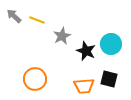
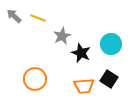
yellow line: moved 1 px right, 2 px up
black star: moved 5 px left, 2 px down
black square: rotated 18 degrees clockwise
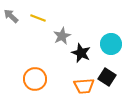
gray arrow: moved 3 px left
black square: moved 2 px left, 2 px up
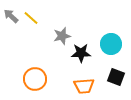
yellow line: moved 7 px left; rotated 21 degrees clockwise
gray star: rotated 12 degrees clockwise
black star: rotated 24 degrees counterclockwise
black square: moved 9 px right; rotated 12 degrees counterclockwise
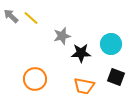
orange trapezoid: rotated 15 degrees clockwise
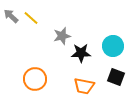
cyan circle: moved 2 px right, 2 px down
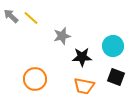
black star: moved 1 px right, 4 px down
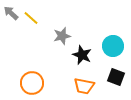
gray arrow: moved 3 px up
black star: moved 2 px up; rotated 24 degrees clockwise
orange circle: moved 3 px left, 4 px down
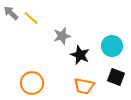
cyan circle: moved 1 px left
black star: moved 2 px left
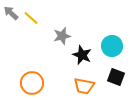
black star: moved 2 px right
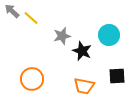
gray arrow: moved 1 px right, 2 px up
cyan circle: moved 3 px left, 11 px up
black star: moved 4 px up
black square: moved 1 px right, 1 px up; rotated 24 degrees counterclockwise
orange circle: moved 4 px up
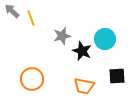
yellow line: rotated 28 degrees clockwise
cyan circle: moved 4 px left, 4 px down
